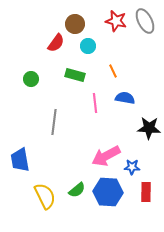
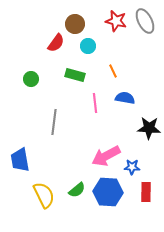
yellow semicircle: moved 1 px left, 1 px up
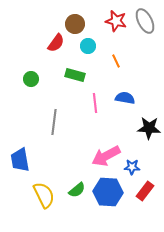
orange line: moved 3 px right, 10 px up
red rectangle: moved 1 px left, 1 px up; rotated 36 degrees clockwise
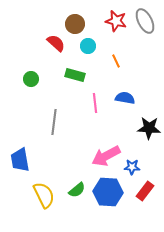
red semicircle: rotated 84 degrees counterclockwise
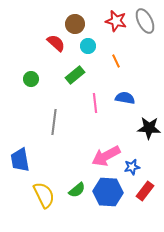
green rectangle: rotated 54 degrees counterclockwise
blue star: rotated 14 degrees counterclockwise
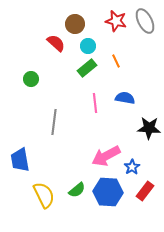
green rectangle: moved 12 px right, 7 px up
blue star: rotated 21 degrees counterclockwise
